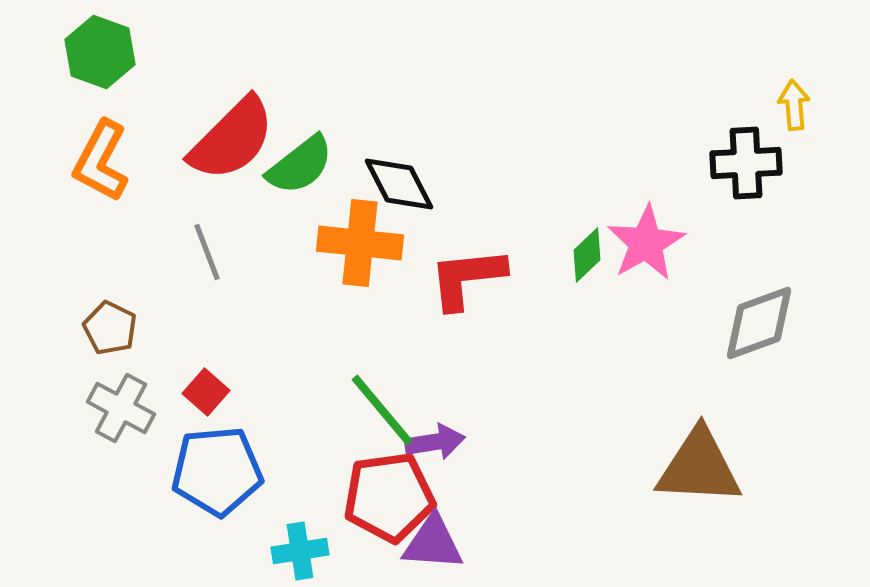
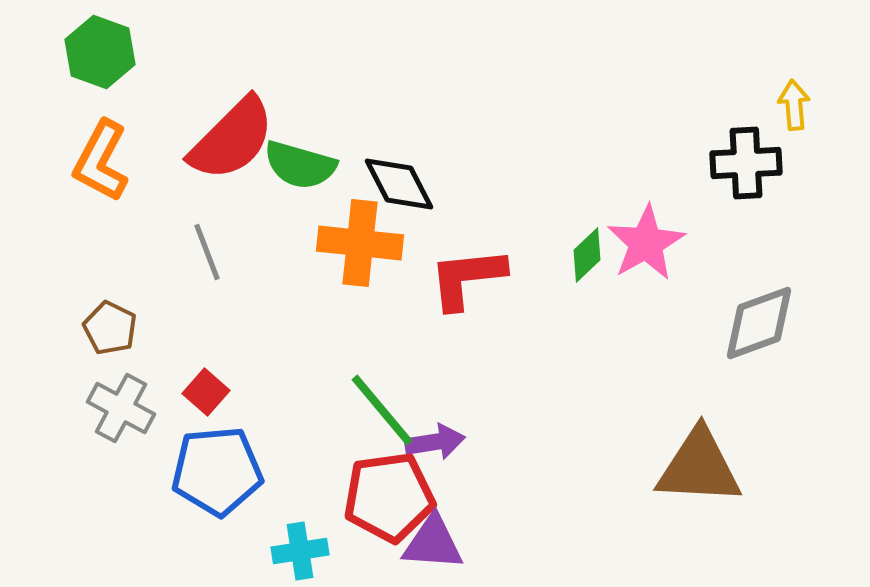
green semicircle: rotated 54 degrees clockwise
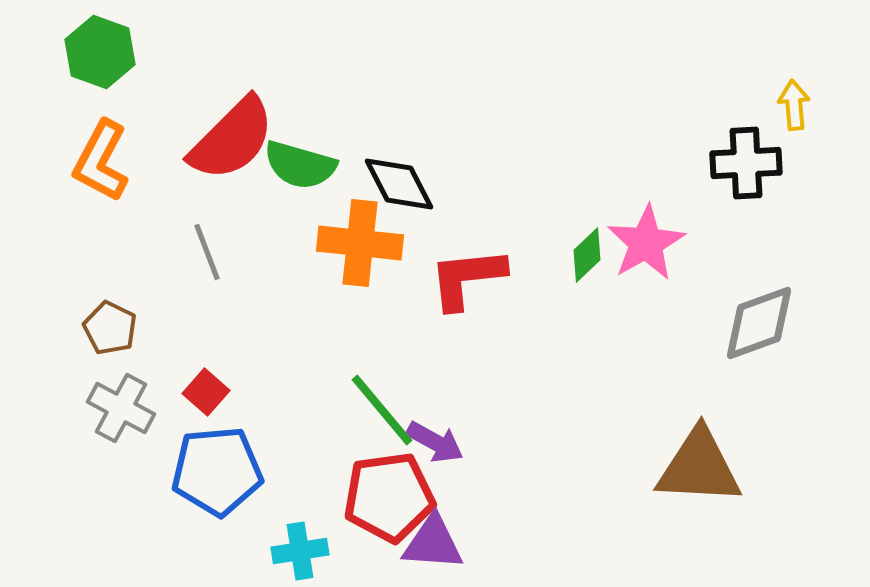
purple arrow: rotated 38 degrees clockwise
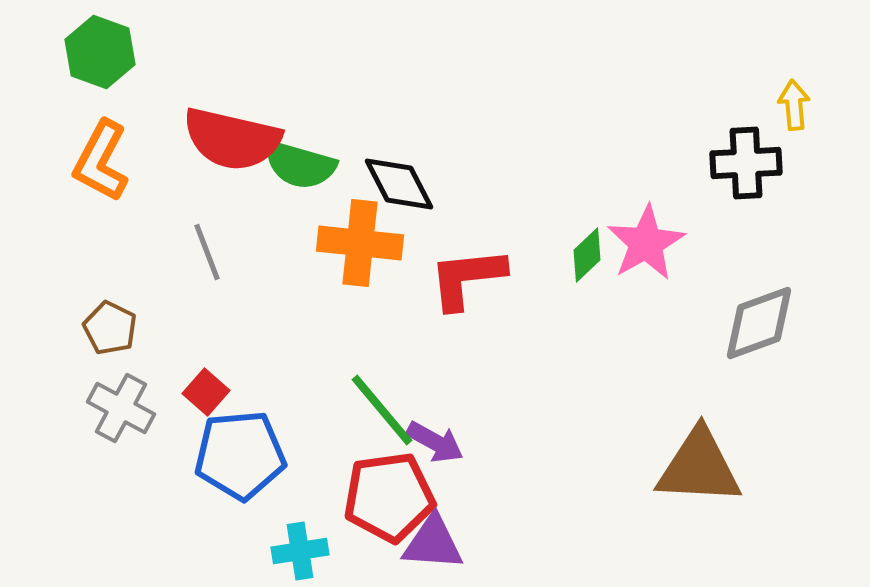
red semicircle: rotated 58 degrees clockwise
blue pentagon: moved 23 px right, 16 px up
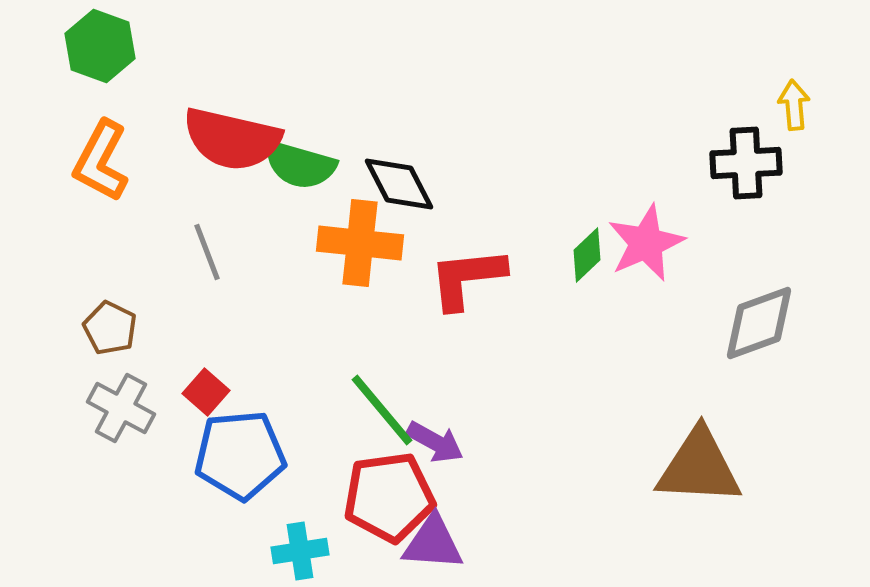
green hexagon: moved 6 px up
pink star: rotated 6 degrees clockwise
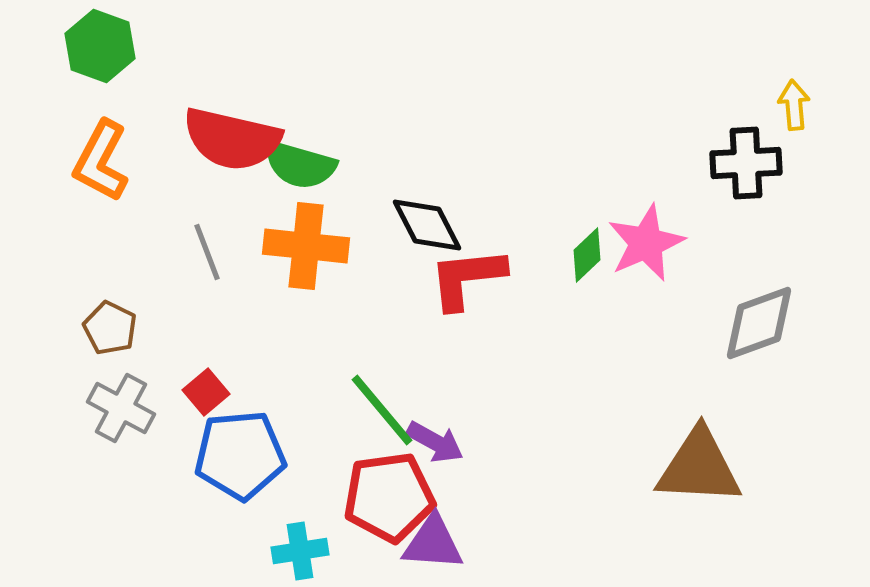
black diamond: moved 28 px right, 41 px down
orange cross: moved 54 px left, 3 px down
red square: rotated 9 degrees clockwise
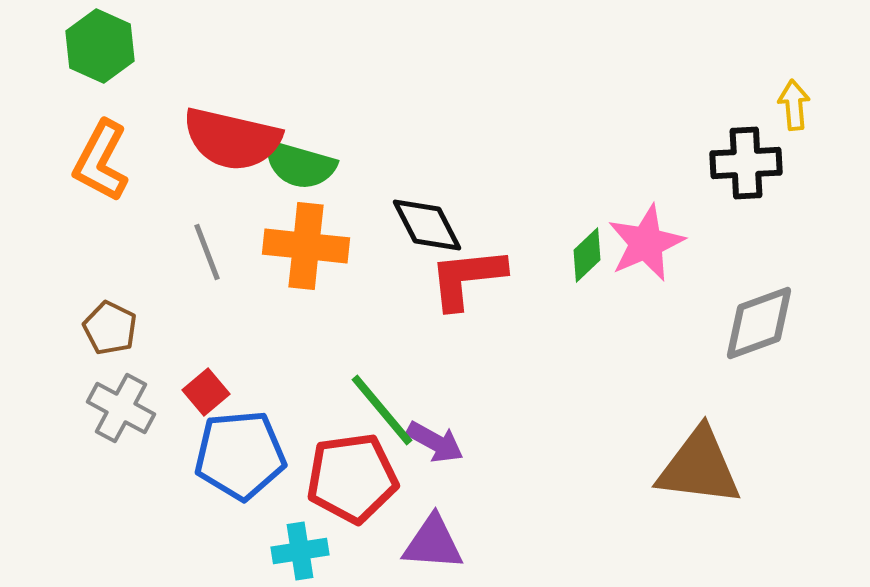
green hexagon: rotated 4 degrees clockwise
brown triangle: rotated 4 degrees clockwise
red pentagon: moved 37 px left, 19 px up
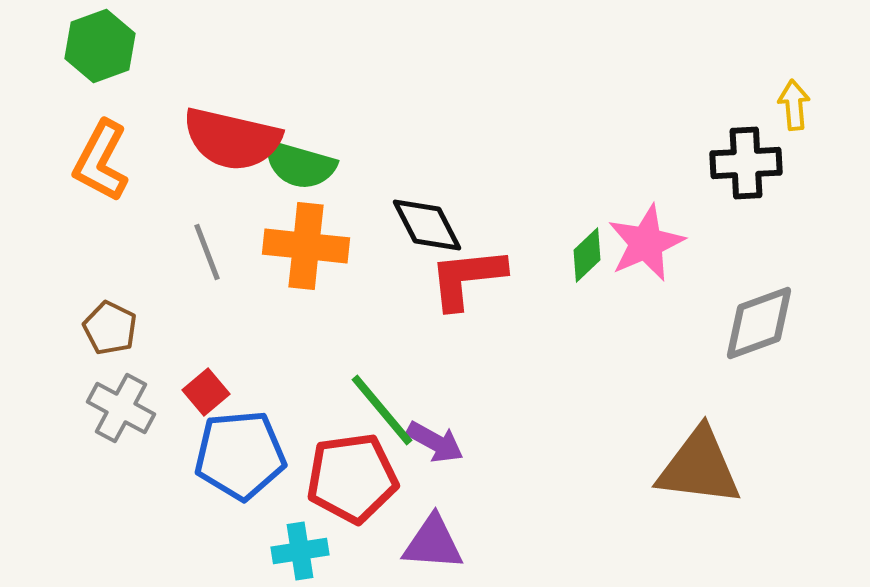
green hexagon: rotated 16 degrees clockwise
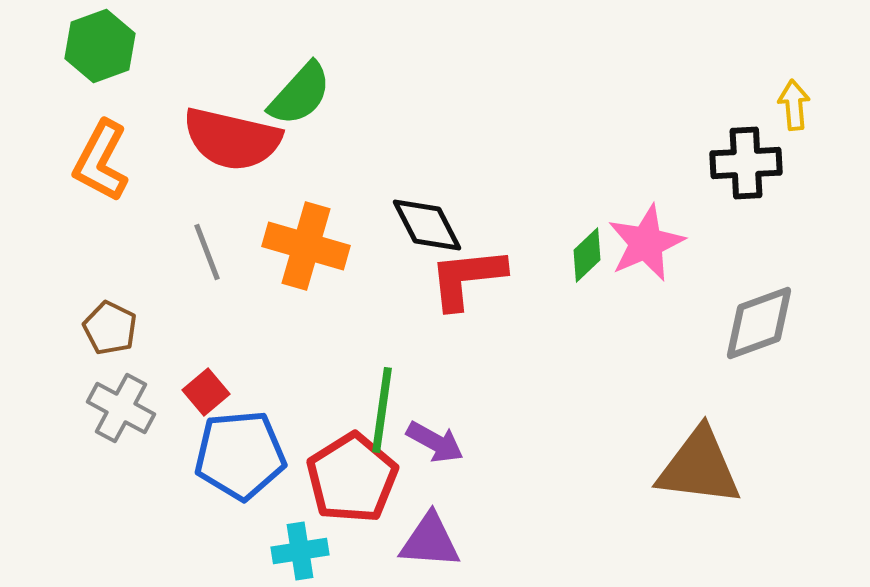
green semicircle: moved 71 px up; rotated 64 degrees counterclockwise
orange cross: rotated 10 degrees clockwise
green line: rotated 48 degrees clockwise
red pentagon: rotated 24 degrees counterclockwise
purple triangle: moved 3 px left, 2 px up
